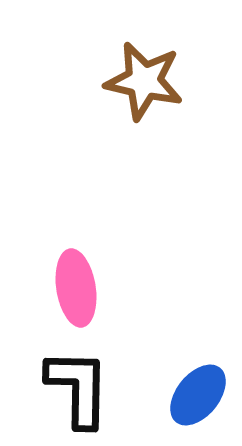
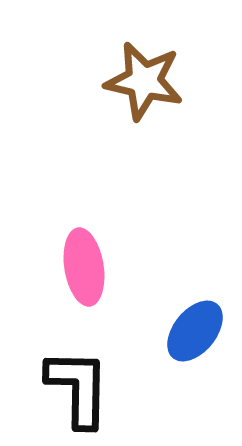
pink ellipse: moved 8 px right, 21 px up
blue ellipse: moved 3 px left, 64 px up
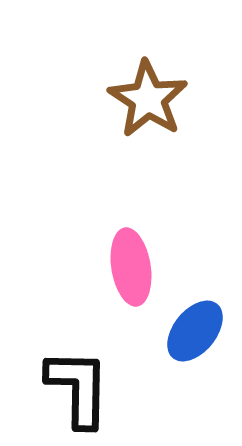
brown star: moved 4 px right, 18 px down; rotated 20 degrees clockwise
pink ellipse: moved 47 px right
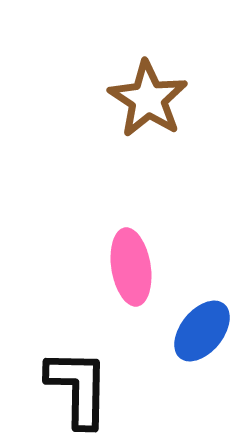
blue ellipse: moved 7 px right
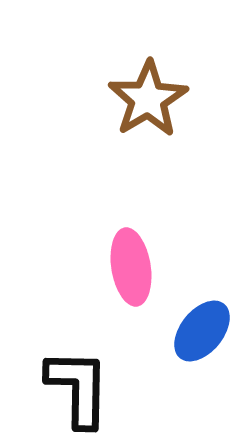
brown star: rotated 8 degrees clockwise
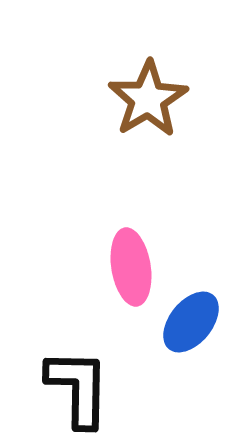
blue ellipse: moved 11 px left, 9 px up
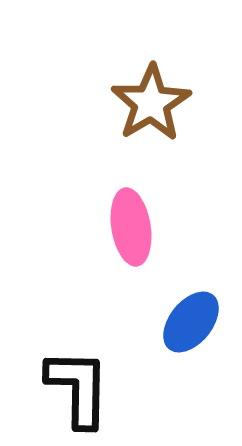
brown star: moved 3 px right, 4 px down
pink ellipse: moved 40 px up
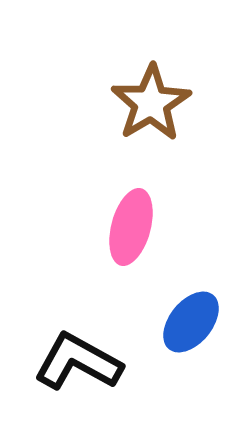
pink ellipse: rotated 24 degrees clockwise
black L-shape: moved 26 px up; rotated 62 degrees counterclockwise
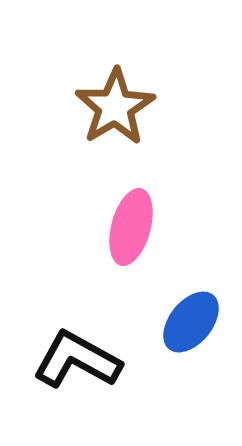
brown star: moved 36 px left, 4 px down
black L-shape: moved 1 px left, 2 px up
